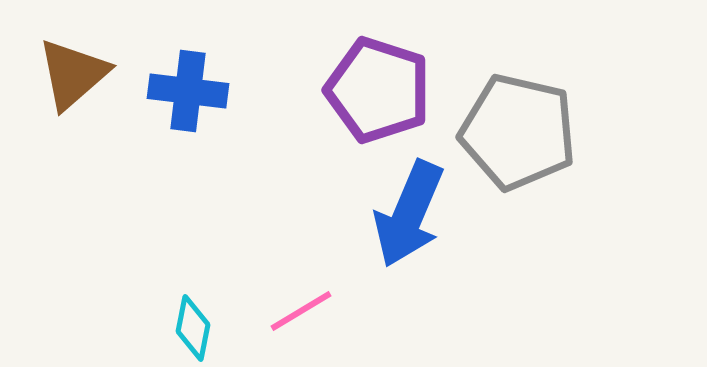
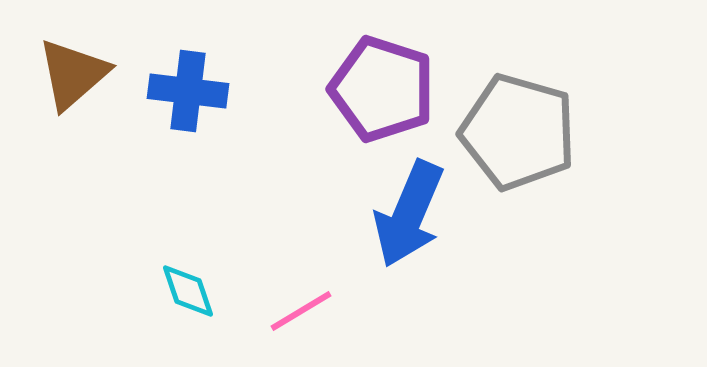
purple pentagon: moved 4 px right, 1 px up
gray pentagon: rotated 3 degrees clockwise
cyan diamond: moved 5 px left, 37 px up; rotated 30 degrees counterclockwise
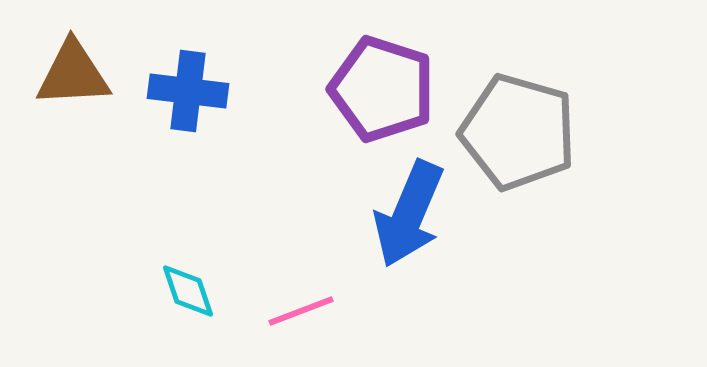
brown triangle: rotated 38 degrees clockwise
pink line: rotated 10 degrees clockwise
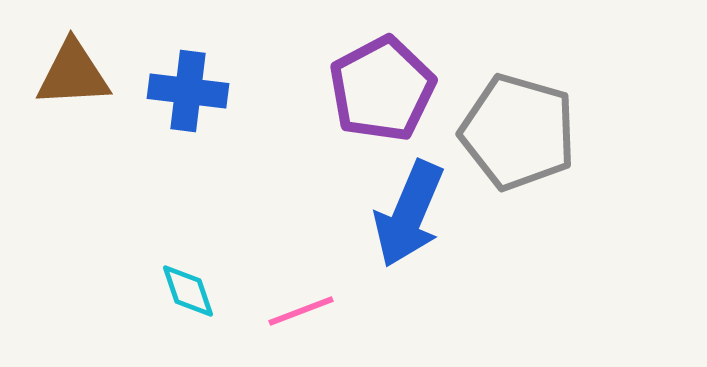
purple pentagon: rotated 26 degrees clockwise
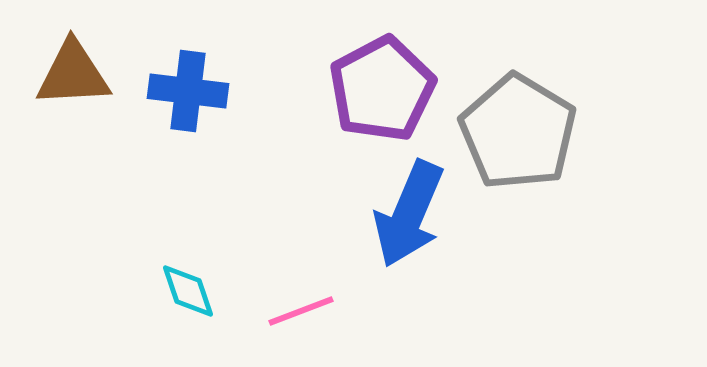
gray pentagon: rotated 15 degrees clockwise
